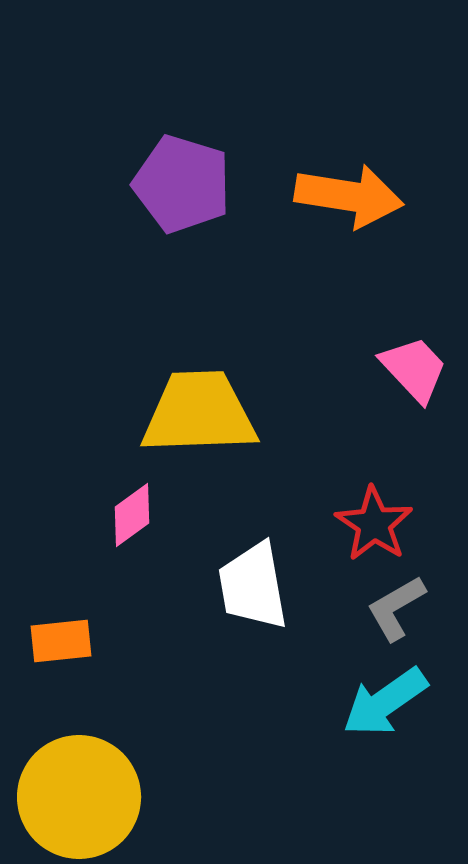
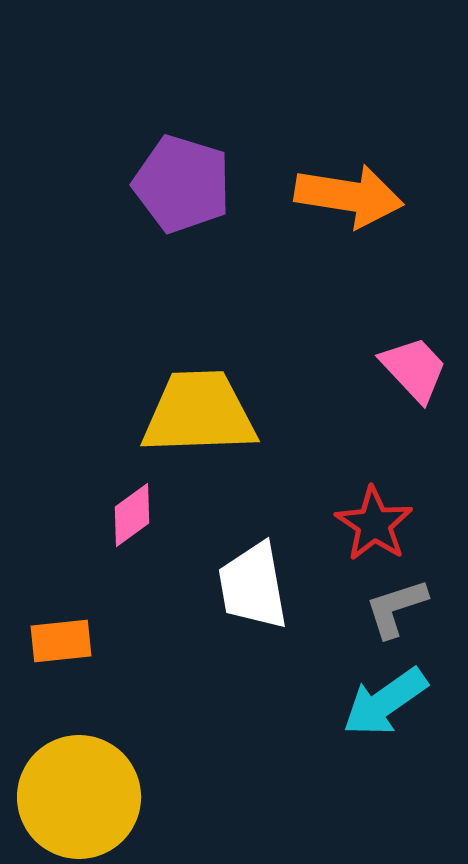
gray L-shape: rotated 12 degrees clockwise
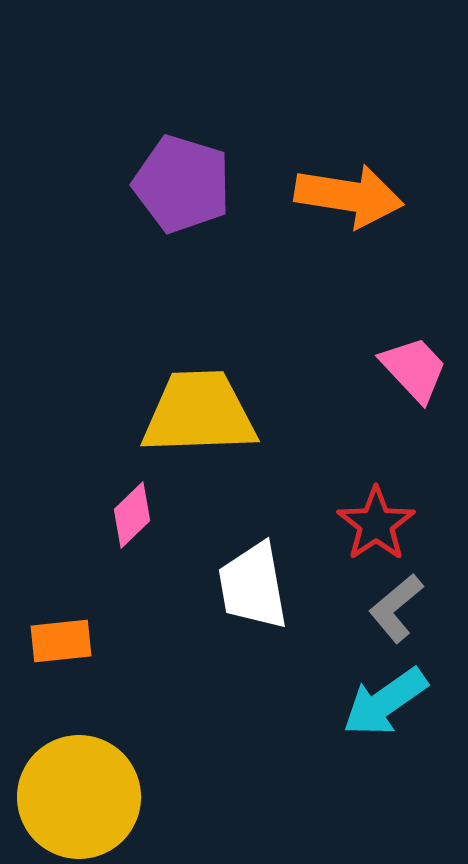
pink diamond: rotated 8 degrees counterclockwise
red star: moved 2 px right; rotated 4 degrees clockwise
gray L-shape: rotated 22 degrees counterclockwise
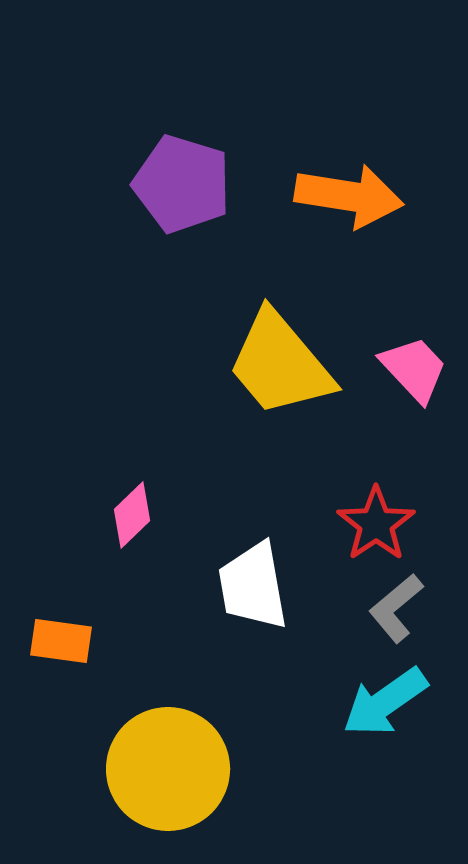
yellow trapezoid: moved 81 px right, 49 px up; rotated 128 degrees counterclockwise
orange rectangle: rotated 14 degrees clockwise
yellow circle: moved 89 px right, 28 px up
